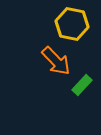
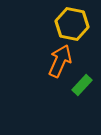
orange arrow: moved 4 px right; rotated 112 degrees counterclockwise
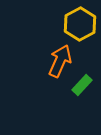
yellow hexagon: moved 8 px right; rotated 20 degrees clockwise
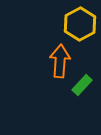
orange arrow: rotated 20 degrees counterclockwise
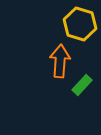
yellow hexagon: rotated 16 degrees counterclockwise
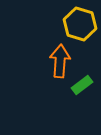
green rectangle: rotated 10 degrees clockwise
